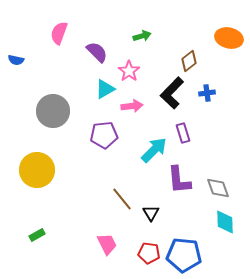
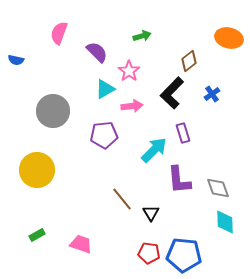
blue cross: moved 5 px right, 1 px down; rotated 28 degrees counterclockwise
pink trapezoid: moved 26 px left; rotated 45 degrees counterclockwise
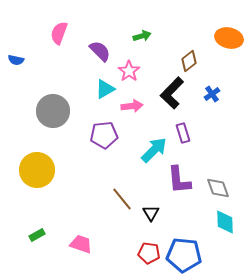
purple semicircle: moved 3 px right, 1 px up
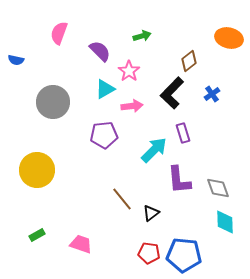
gray circle: moved 9 px up
black triangle: rotated 24 degrees clockwise
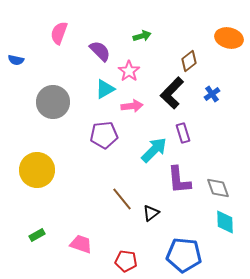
red pentagon: moved 23 px left, 8 px down
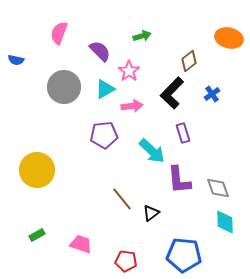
gray circle: moved 11 px right, 15 px up
cyan arrow: moved 2 px left, 1 px down; rotated 88 degrees clockwise
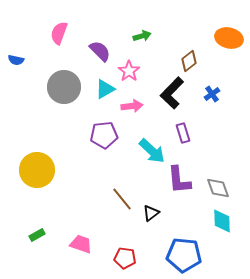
cyan diamond: moved 3 px left, 1 px up
red pentagon: moved 1 px left, 3 px up
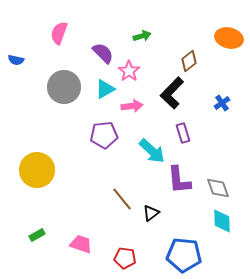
purple semicircle: moved 3 px right, 2 px down
blue cross: moved 10 px right, 9 px down
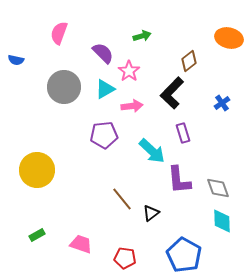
blue pentagon: rotated 24 degrees clockwise
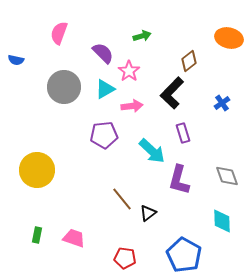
purple L-shape: rotated 20 degrees clockwise
gray diamond: moved 9 px right, 12 px up
black triangle: moved 3 px left
green rectangle: rotated 49 degrees counterclockwise
pink trapezoid: moved 7 px left, 6 px up
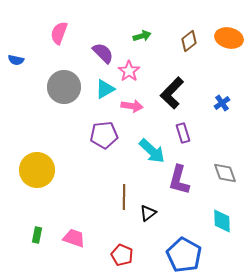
brown diamond: moved 20 px up
pink arrow: rotated 15 degrees clockwise
gray diamond: moved 2 px left, 3 px up
brown line: moved 2 px right, 2 px up; rotated 40 degrees clockwise
red pentagon: moved 3 px left, 3 px up; rotated 15 degrees clockwise
